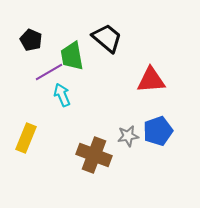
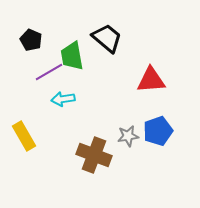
cyan arrow: moved 1 px right, 4 px down; rotated 75 degrees counterclockwise
yellow rectangle: moved 2 px left, 2 px up; rotated 52 degrees counterclockwise
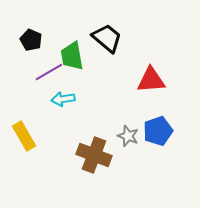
gray star: rotated 30 degrees clockwise
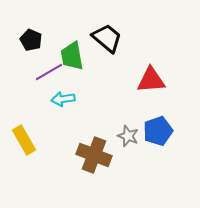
yellow rectangle: moved 4 px down
